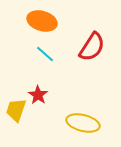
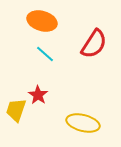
red semicircle: moved 2 px right, 3 px up
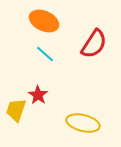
orange ellipse: moved 2 px right; rotated 8 degrees clockwise
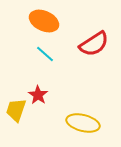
red semicircle: rotated 24 degrees clockwise
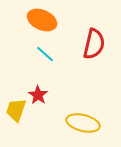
orange ellipse: moved 2 px left, 1 px up
red semicircle: rotated 44 degrees counterclockwise
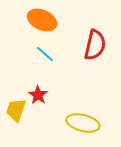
red semicircle: moved 1 px right, 1 px down
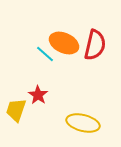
orange ellipse: moved 22 px right, 23 px down
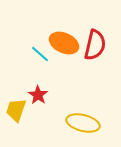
cyan line: moved 5 px left
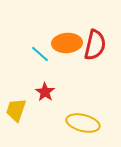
orange ellipse: moved 3 px right; rotated 28 degrees counterclockwise
red star: moved 7 px right, 3 px up
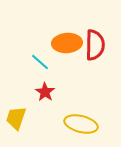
red semicircle: rotated 12 degrees counterclockwise
cyan line: moved 8 px down
yellow trapezoid: moved 8 px down
yellow ellipse: moved 2 px left, 1 px down
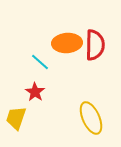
red star: moved 10 px left
yellow ellipse: moved 10 px right, 6 px up; rotated 52 degrees clockwise
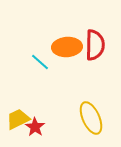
orange ellipse: moved 4 px down
red star: moved 35 px down
yellow trapezoid: moved 2 px right, 1 px down; rotated 45 degrees clockwise
